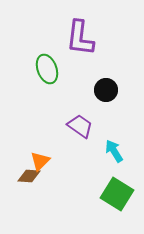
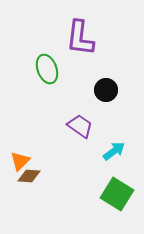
cyan arrow: rotated 85 degrees clockwise
orange triangle: moved 20 px left
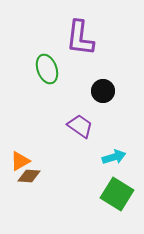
black circle: moved 3 px left, 1 px down
cyan arrow: moved 6 px down; rotated 20 degrees clockwise
orange triangle: rotated 15 degrees clockwise
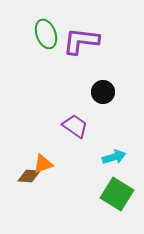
purple L-shape: moved 1 px right, 3 px down; rotated 90 degrees clockwise
green ellipse: moved 1 px left, 35 px up
black circle: moved 1 px down
purple trapezoid: moved 5 px left
orange triangle: moved 23 px right, 3 px down; rotated 10 degrees clockwise
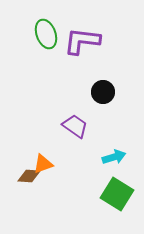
purple L-shape: moved 1 px right
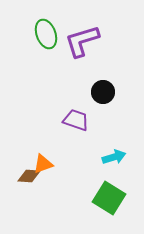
purple L-shape: rotated 24 degrees counterclockwise
purple trapezoid: moved 1 px right, 6 px up; rotated 16 degrees counterclockwise
green square: moved 8 px left, 4 px down
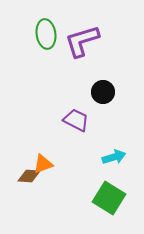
green ellipse: rotated 12 degrees clockwise
purple trapezoid: rotated 8 degrees clockwise
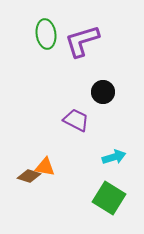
orange triangle: moved 2 px right, 3 px down; rotated 30 degrees clockwise
brown diamond: rotated 15 degrees clockwise
